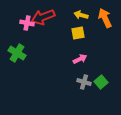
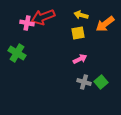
orange arrow: moved 6 px down; rotated 102 degrees counterclockwise
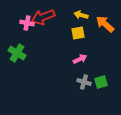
orange arrow: rotated 78 degrees clockwise
green square: rotated 24 degrees clockwise
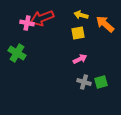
red arrow: moved 1 px left, 1 px down
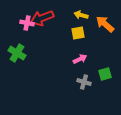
green square: moved 4 px right, 8 px up
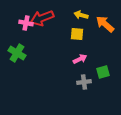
pink cross: moved 1 px left
yellow square: moved 1 px left, 1 px down; rotated 16 degrees clockwise
green square: moved 2 px left, 2 px up
gray cross: rotated 24 degrees counterclockwise
